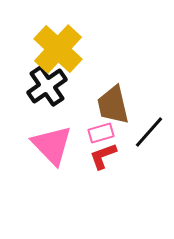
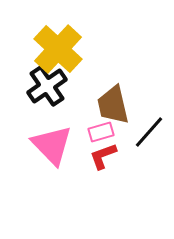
pink rectangle: moved 1 px up
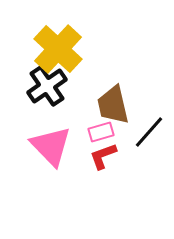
pink triangle: moved 1 px left, 1 px down
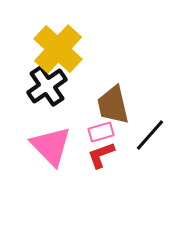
black line: moved 1 px right, 3 px down
red L-shape: moved 2 px left, 1 px up
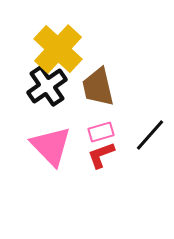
brown trapezoid: moved 15 px left, 18 px up
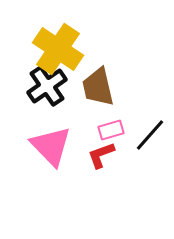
yellow cross: rotated 9 degrees counterclockwise
pink rectangle: moved 10 px right, 2 px up
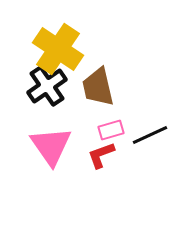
black line: rotated 24 degrees clockwise
pink triangle: rotated 9 degrees clockwise
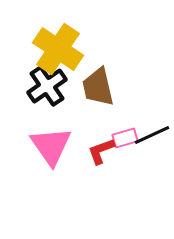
pink rectangle: moved 14 px right, 8 px down
black line: moved 2 px right
red L-shape: moved 4 px up
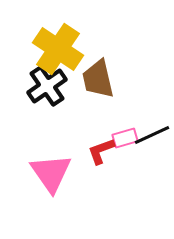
brown trapezoid: moved 8 px up
pink triangle: moved 27 px down
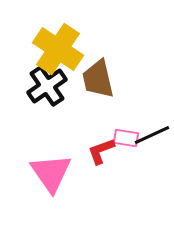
pink rectangle: moved 1 px right; rotated 25 degrees clockwise
